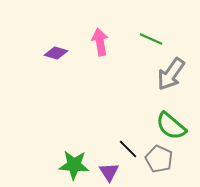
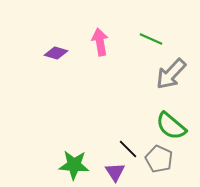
gray arrow: rotated 8 degrees clockwise
purple triangle: moved 6 px right
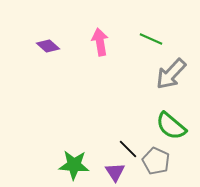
purple diamond: moved 8 px left, 7 px up; rotated 25 degrees clockwise
gray pentagon: moved 3 px left, 2 px down
